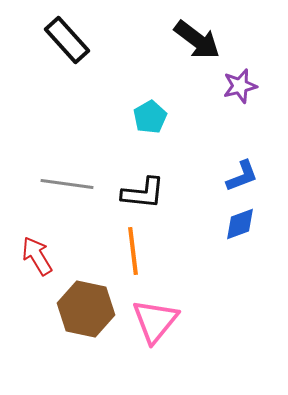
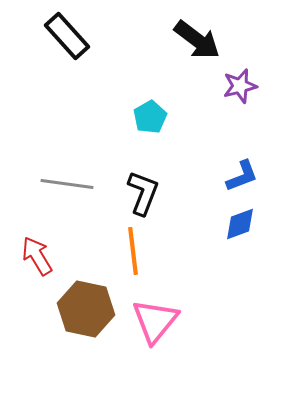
black rectangle: moved 4 px up
black L-shape: rotated 75 degrees counterclockwise
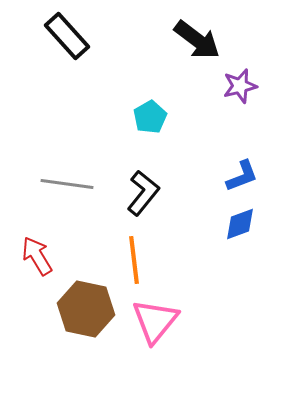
black L-shape: rotated 18 degrees clockwise
orange line: moved 1 px right, 9 px down
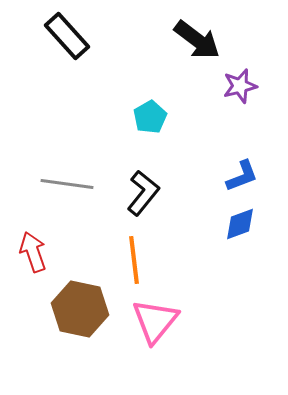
red arrow: moved 4 px left, 4 px up; rotated 12 degrees clockwise
brown hexagon: moved 6 px left
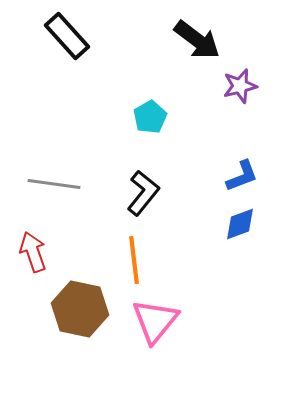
gray line: moved 13 px left
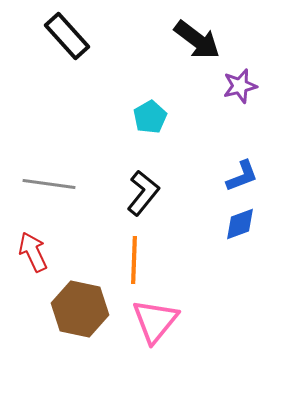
gray line: moved 5 px left
red arrow: rotated 6 degrees counterclockwise
orange line: rotated 9 degrees clockwise
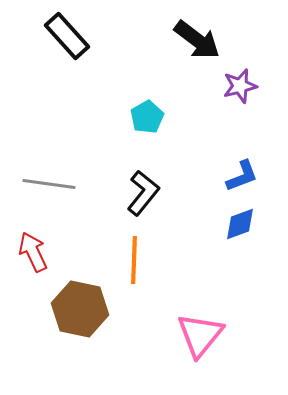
cyan pentagon: moved 3 px left
pink triangle: moved 45 px right, 14 px down
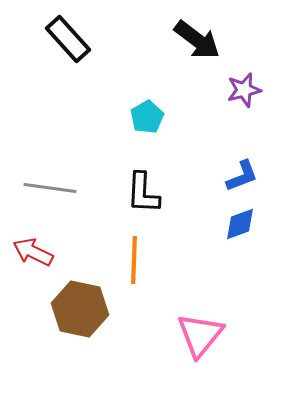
black rectangle: moved 1 px right, 3 px down
purple star: moved 4 px right, 4 px down
gray line: moved 1 px right, 4 px down
black L-shape: rotated 144 degrees clockwise
red arrow: rotated 39 degrees counterclockwise
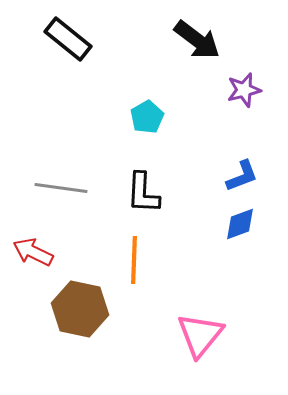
black rectangle: rotated 9 degrees counterclockwise
gray line: moved 11 px right
